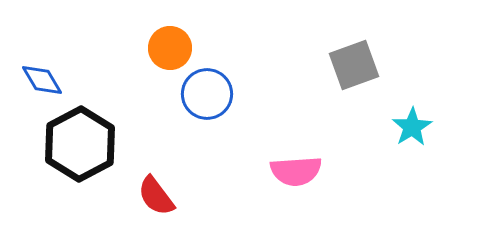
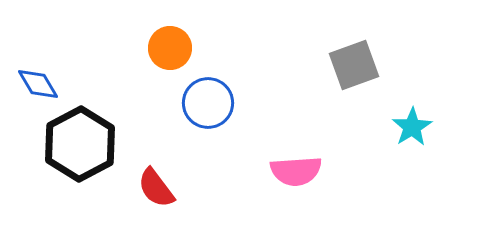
blue diamond: moved 4 px left, 4 px down
blue circle: moved 1 px right, 9 px down
red semicircle: moved 8 px up
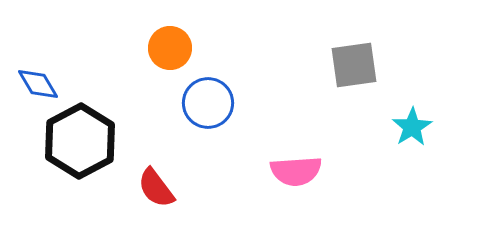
gray square: rotated 12 degrees clockwise
black hexagon: moved 3 px up
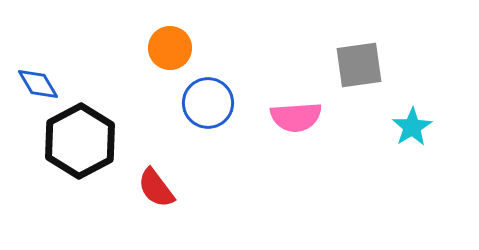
gray square: moved 5 px right
pink semicircle: moved 54 px up
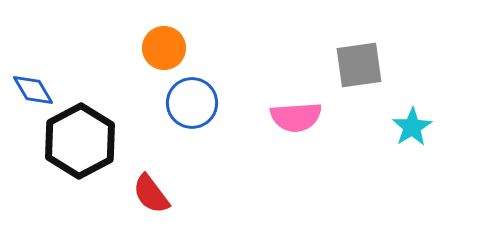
orange circle: moved 6 px left
blue diamond: moved 5 px left, 6 px down
blue circle: moved 16 px left
red semicircle: moved 5 px left, 6 px down
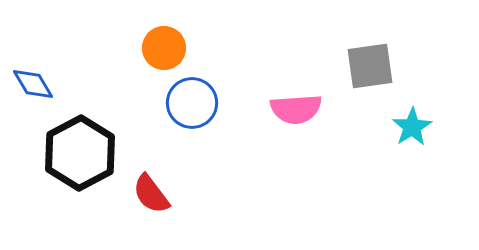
gray square: moved 11 px right, 1 px down
blue diamond: moved 6 px up
pink semicircle: moved 8 px up
black hexagon: moved 12 px down
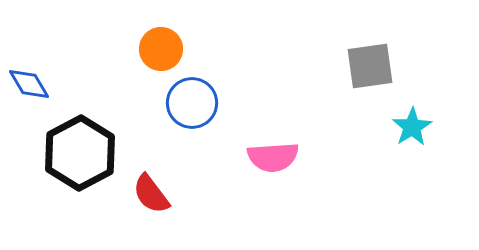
orange circle: moved 3 px left, 1 px down
blue diamond: moved 4 px left
pink semicircle: moved 23 px left, 48 px down
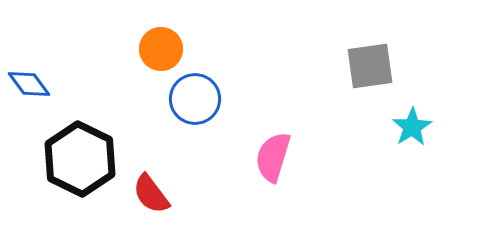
blue diamond: rotated 6 degrees counterclockwise
blue circle: moved 3 px right, 4 px up
black hexagon: moved 6 px down; rotated 6 degrees counterclockwise
pink semicircle: rotated 111 degrees clockwise
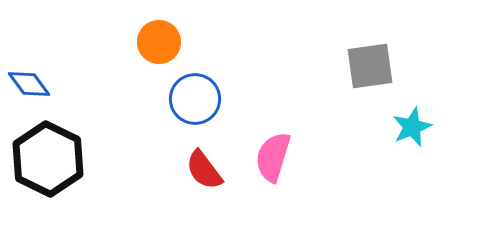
orange circle: moved 2 px left, 7 px up
cyan star: rotated 9 degrees clockwise
black hexagon: moved 32 px left
red semicircle: moved 53 px right, 24 px up
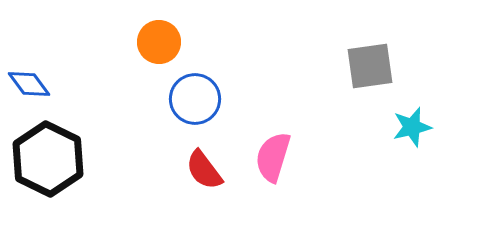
cyan star: rotated 9 degrees clockwise
